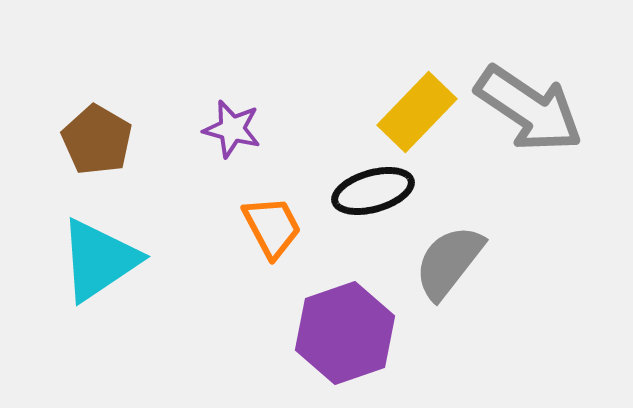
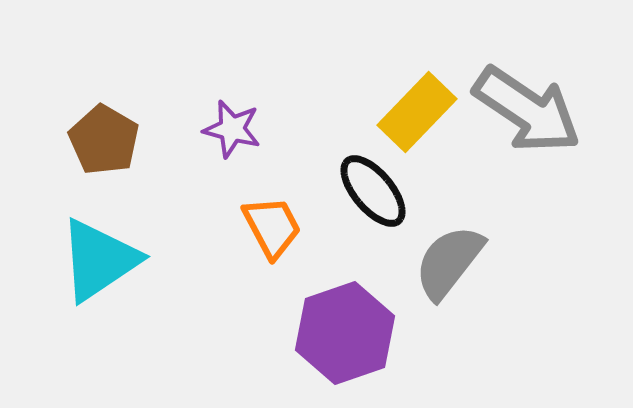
gray arrow: moved 2 px left, 1 px down
brown pentagon: moved 7 px right
black ellipse: rotated 66 degrees clockwise
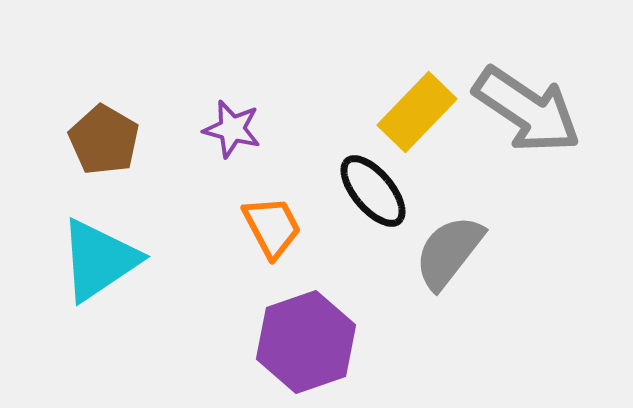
gray semicircle: moved 10 px up
purple hexagon: moved 39 px left, 9 px down
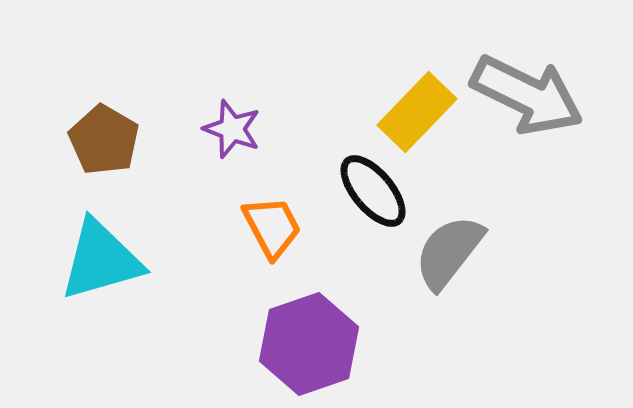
gray arrow: moved 15 px up; rotated 8 degrees counterclockwise
purple star: rotated 6 degrees clockwise
cyan triangle: moved 2 px right; rotated 18 degrees clockwise
purple hexagon: moved 3 px right, 2 px down
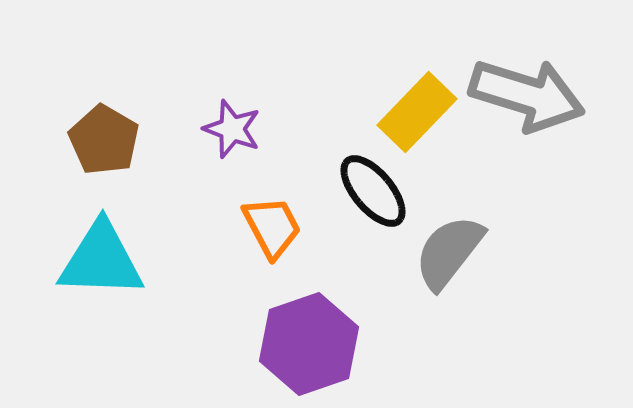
gray arrow: rotated 9 degrees counterclockwise
cyan triangle: rotated 18 degrees clockwise
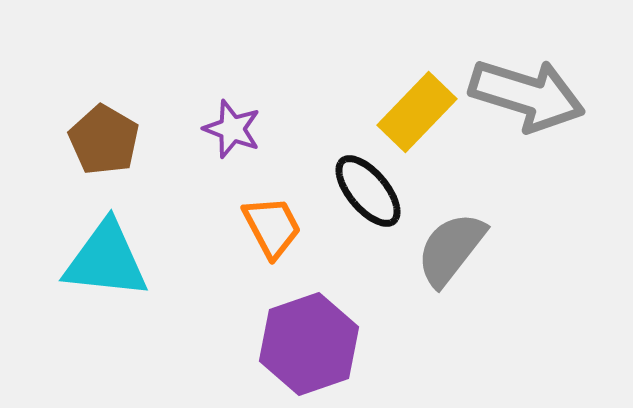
black ellipse: moved 5 px left
gray semicircle: moved 2 px right, 3 px up
cyan triangle: moved 5 px right; rotated 4 degrees clockwise
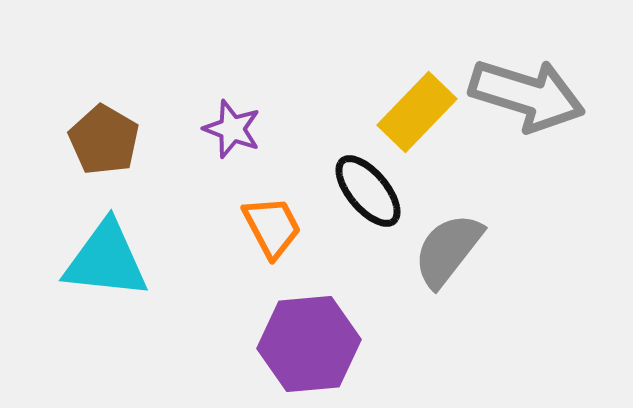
gray semicircle: moved 3 px left, 1 px down
purple hexagon: rotated 14 degrees clockwise
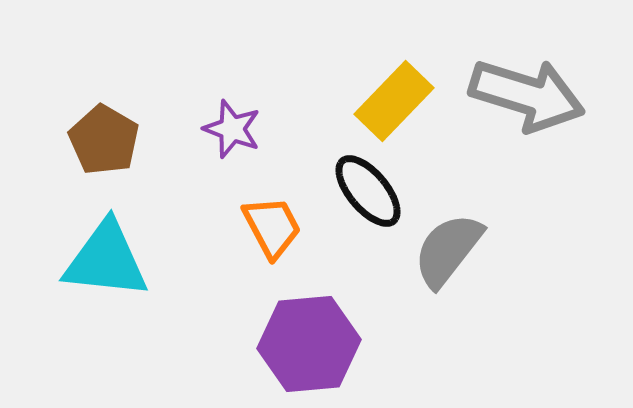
yellow rectangle: moved 23 px left, 11 px up
